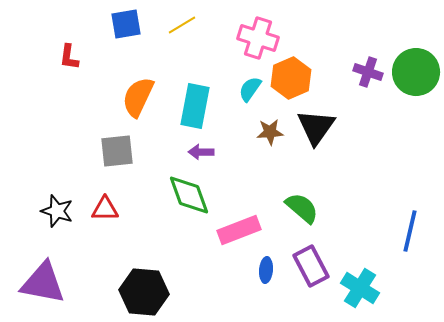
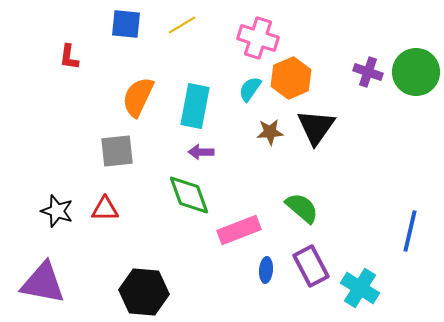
blue square: rotated 16 degrees clockwise
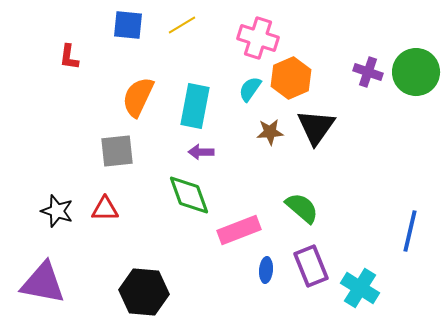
blue square: moved 2 px right, 1 px down
purple rectangle: rotated 6 degrees clockwise
